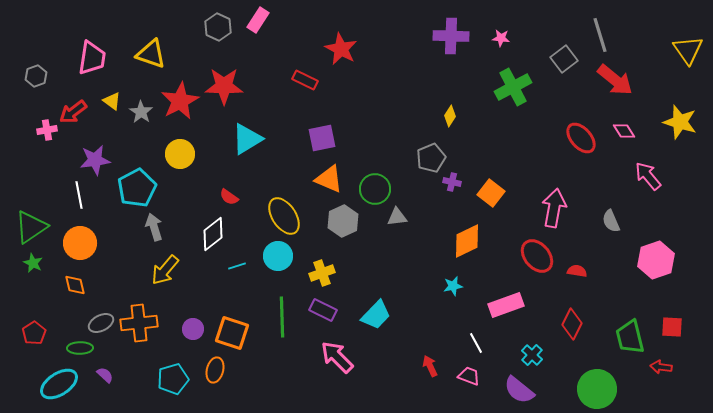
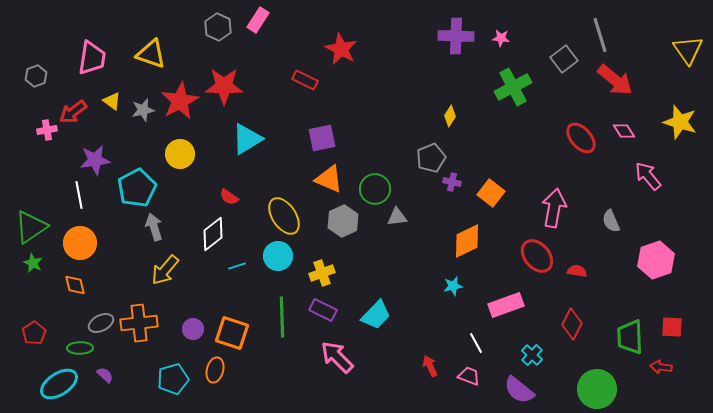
purple cross at (451, 36): moved 5 px right
gray star at (141, 112): moved 2 px right, 2 px up; rotated 25 degrees clockwise
green trapezoid at (630, 337): rotated 12 degrees clockwise
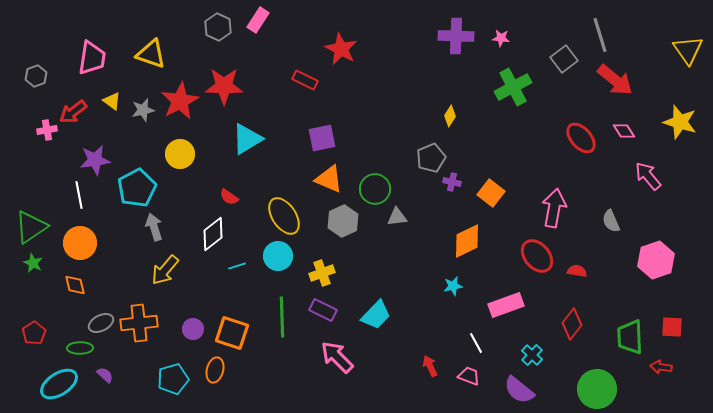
red diamond at (572, 324): rotated 12 degrees clockwise
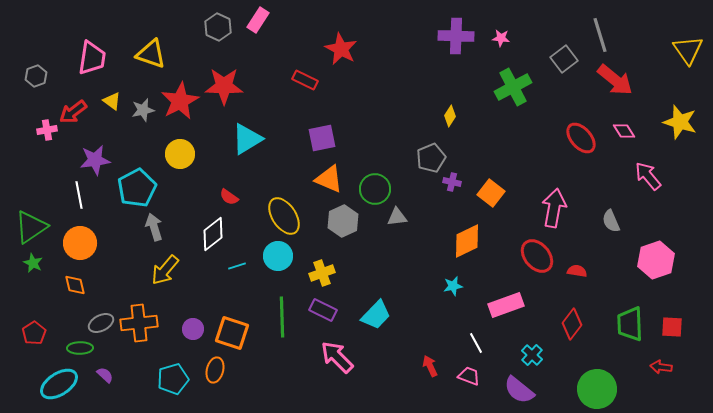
green trapezoid at (630, 337): moved 13 px up
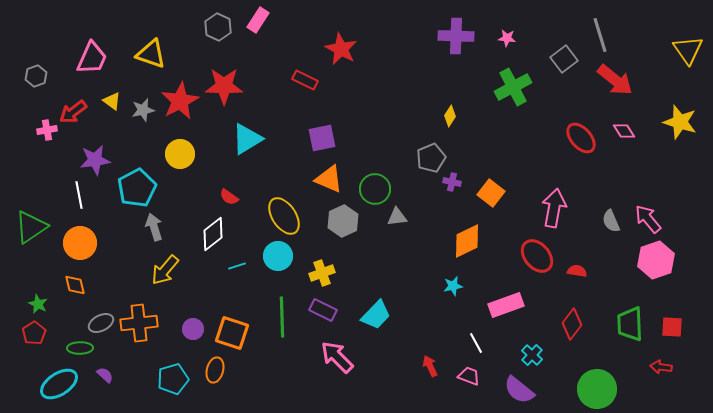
pink star at (501, 38): moved 6 px right
pink trapezoid at (92, 58): rotated 15 degrees clockwise
pink arrow at (648, 176): moved 43 px down
green star at (33, 263): moved 5 px right, 41 px down
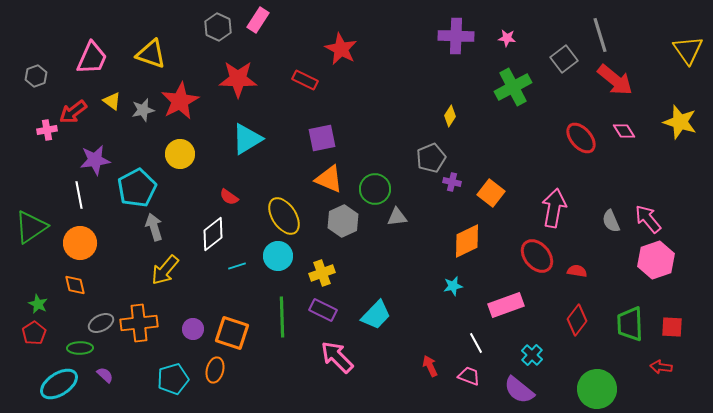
red star at (224, 86): moved 14 px right, 7 px up
red diamond at (572, 324): moved 5 px right, 4 px up
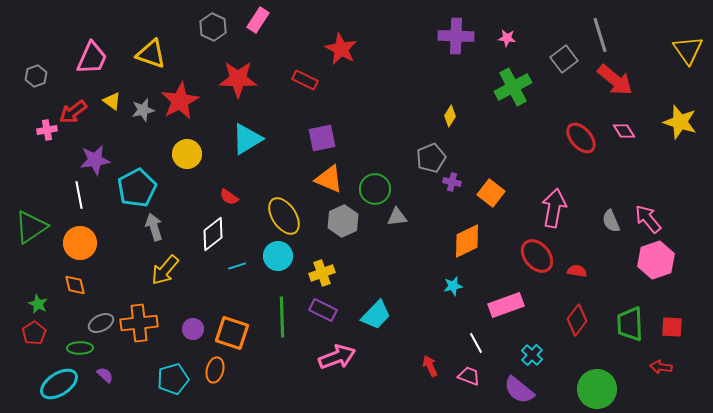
gray hexagon at (218, 27): moved 5 px left
yellow circle at (180, 154): moved 7 px right
pink arrow at (337, 357): rotated 114 degrees clockwise
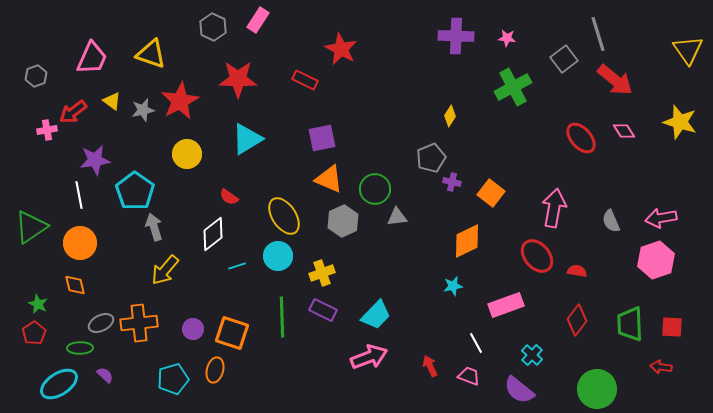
gray line at (600, 35): moved 2 px left, 1 px up
cyan pentagon at (137, 188): moved 2 px left, 3 px down; rotated 9 degrees counterclockwise
pink arrow at (648, 219): moved 13 px right, 1 px up; rotated 60 degrees counterclockwise
pink arrow at (337, 357): moved 32 px right
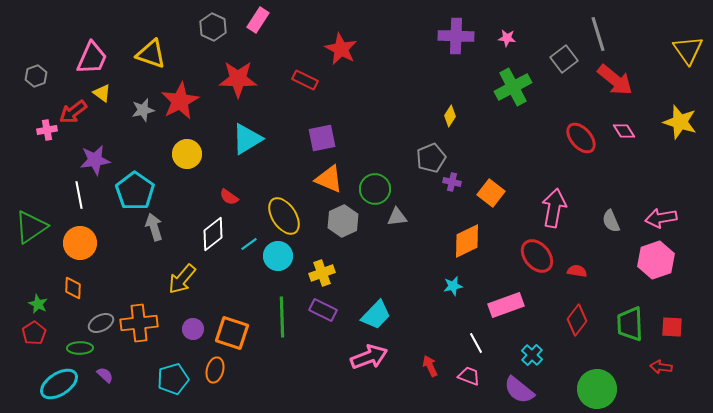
yellow triangle at (112, 101): moved 10 px left, 8 px up
cyan line at (237, 266): moved 12 px right, 22 px up; rotated 18 degrees counterclockwise
yellow arrow at (165, 270): moved 17 px right, 9 px down
orange diamond at (75, 285): moved 2 px left, 3 px down; rotated 15 degrees clockwise
